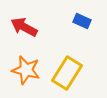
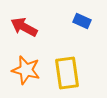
yellow rectangle: rotated 40 degrees counterclockwise
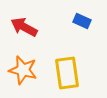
orange star: moved 3 px left
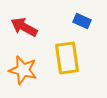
yellow rectangle: moved 15 px up
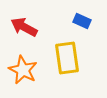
orange star: rotated 12 degrees clockwise
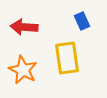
blue rectangle: rotated 42 degrees clockwise
red arrow: rotated 24 degrees counterclockwise
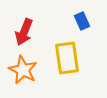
red arrow: moved 5 px down; rotated 72 degrees counterclockwise
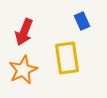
orange star: rotated 20 degrees clockwise
